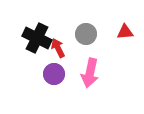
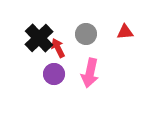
black cross: moved 2 px right; rotated 20 degrees clockwise
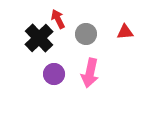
red arrow: moved 29 px up
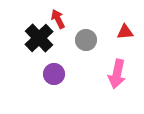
gray circle: moved 6 px down
pink arrow: moved 27 px right, 1 px down
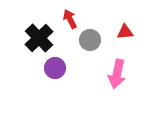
red arrow: moved 12 px right
gray circle: moved 4 px right
purple circle: moved 1 px right, 6 px up
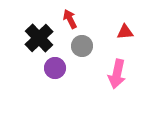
gray circle: moved 8 px left, 6 px down
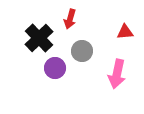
red arrow: rotated 138 degrees counterclockwise
gray circle: moved 5 px down
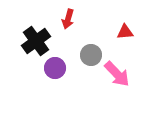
red arrow: moved 2 px left
black cross: moved 3 px left, 3 px down; rotated 8 degrees clockwise
gray circle: moved 9 px right, 4 px down
pink arrow: rotated 56 degrees counterclockwise
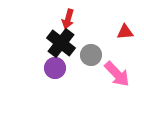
black cross: moved 25 px right, 2 px down; rotated 16 degrees counterclockwise
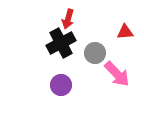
black cross: rotated 24 degrees clockwise
gray circle: moved 4 px right, 2 px up
purple circle: moved 6 px right, 17 px down
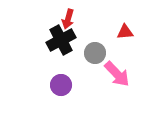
black cross: moved 3 px up
